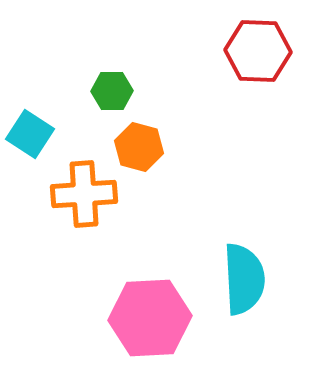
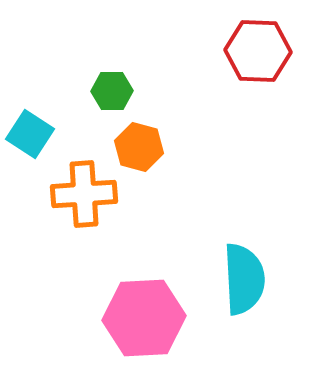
pink hexagon: moved 6 px left
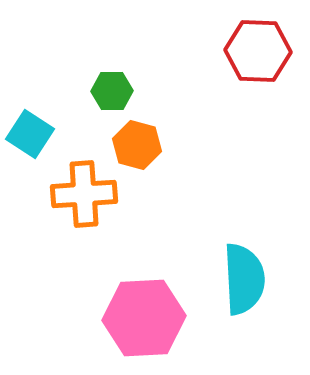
orange hexagon: moved 2 px left, 2 px up
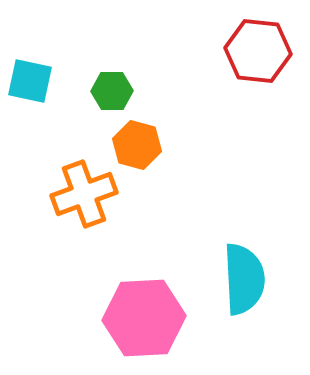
red hexagon: rotated 4 degrees clockwise
cyan square: moved 53 px up; rotated 21 degrees counterclockwise
orange cross: rotated 16 degrees counterclockwise
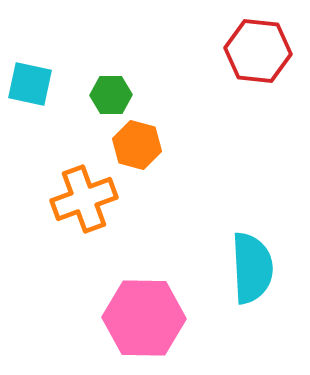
cyan square: moved 3 px down
green hexagon: moved 1 px left, 4 px down
orange cross: moved 5 px down
cyan semicircle: moved 8 px right, 11 px up
pink hexagon: rotated 4 degrees clockwise
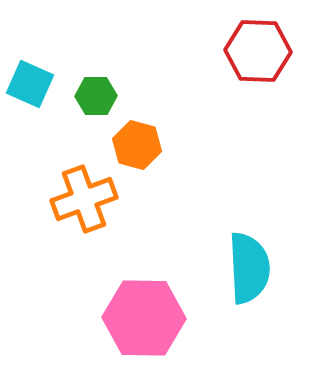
red hexagon: rotated 4 degrees counterclockwise
cyan square: rotated 12 degrees clockwise
green hexagon: moved 15 px left, 1 px down
cyan semicircle: moved 3 px left
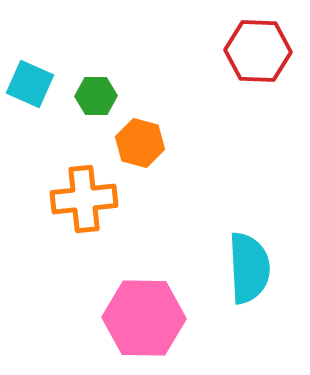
orange hexagon: moved 3 px right, 2 px up
orange cross: rotated 14 degrees clockwise
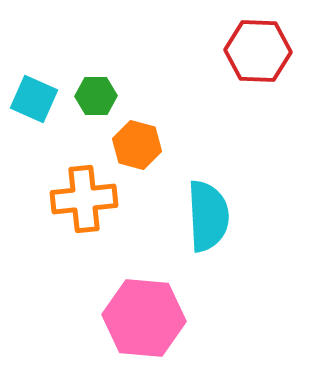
cyan square: moved 4 px right, 15 px down
orange hexagon: moved 3 px left, 2 px down
cyan semicircle: moved 41 px left, 52 px up
pink hexagon: rotated 4 degrees clockwise
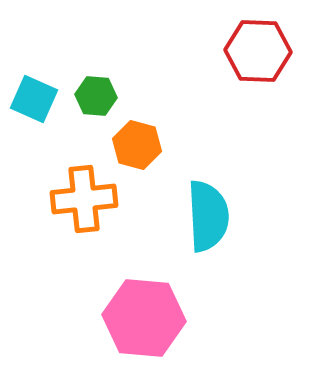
green hexagon: rotated 6 degrees clockwise
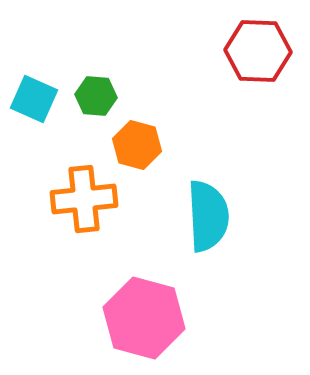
pink hexagon: rotated 10 degrees clockwise
